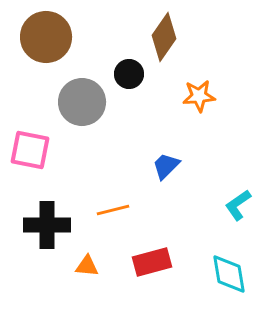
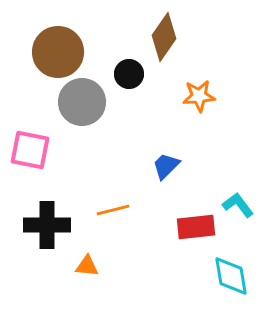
brown circle: moved 12 px right, 15 px down
cyan L-shape: rotated 88 degrees clockwise
red rectangle: moved 44 px right, 35 px up; rotated 9 degrees clockwise
cyan diamond: moved 2 px right, 2 px down
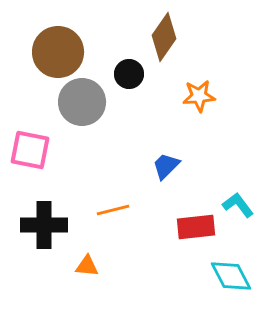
black cross: moved 3 px left
cyan diamond: rotated 18 degrees counterclockwise
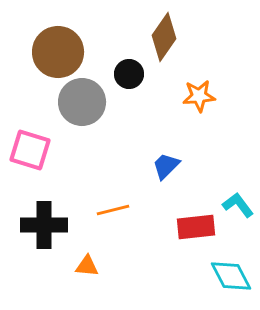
pink square: rotated 6 degrees clockwise
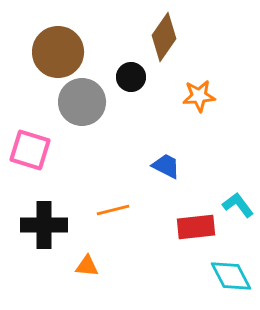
black circle: moved 2 px right, 3 px down
blue trapezoid: rotated 72 degrees clockwise
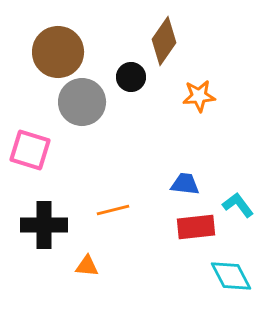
brown diamond: moved 4 px down
blue trapezoid: moved 19 px right, 18 px down; rotated 20 degrees counterclockwise
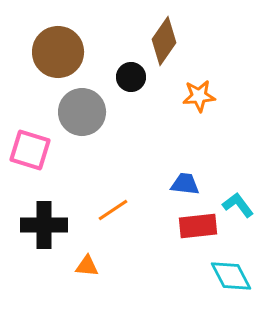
gray circle: moved 10 px down
orange line: rotated 20 degrees counterclockwise
red rectangle: moved 2 px right, 1 px up
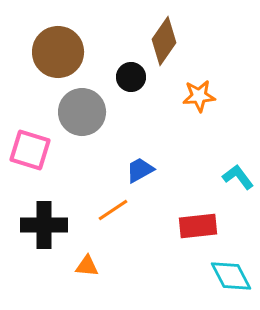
blue trapezoid: moved 45 px left, 14 px up; rotated 36 degrees counterclockwise
cyan L-shape: moved 28 px up
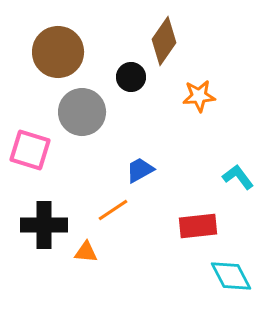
orange triangle: moved 1 px left, 14 px up
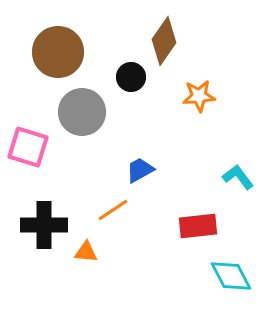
pink square: moved 2 px left, 3 px up
